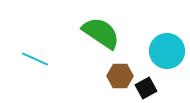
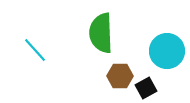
green semicircle: rotated 126 degrees counterclockwise
cyan line: moved 9 px up; rotated 24 degrees clockwise
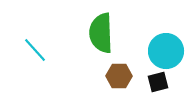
cyan circle: moved 1 px left
brown hexagon: moved 1 px left
black square: moved 12 px right, 6 px up; rotated 15 degrees clockwise
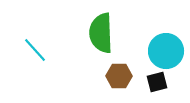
black square: moved 1 px left
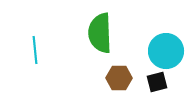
green semicircle: moved 1 px left
cyan line: rotated 36 degrees clockwise
brown hexagon: moved 2 px down
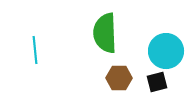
green semicircle: moved 5 px right
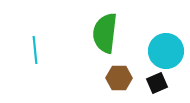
green semicircle: rotated 9 degrees clockwise
black square: moved 1 px down; rotated 10 degrees counterclockwise
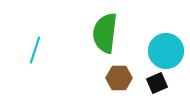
cyan line: rotated 24 degrees clockwise
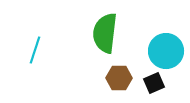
black square: moved 3 px left
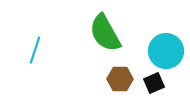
green semicircle: rotated 36 degrees counterclockwise
brown hexagon: moved 1 px right, 1 px down
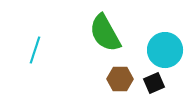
cyan circle: moved 1 px left, 1 px up
